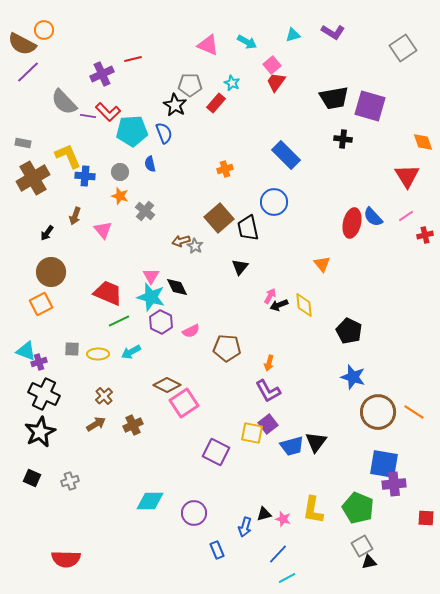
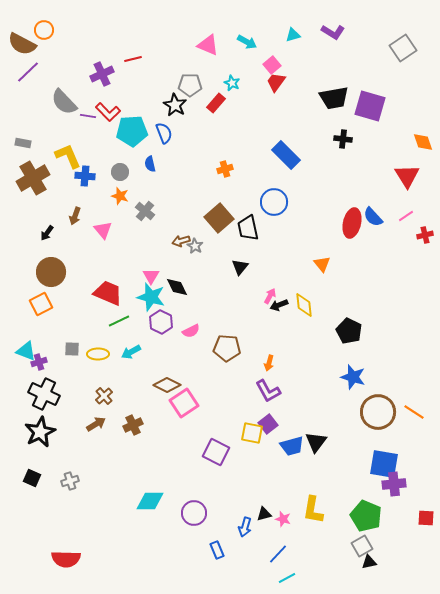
green pentagon at (358, 508): moved 8 px right, 8 px down
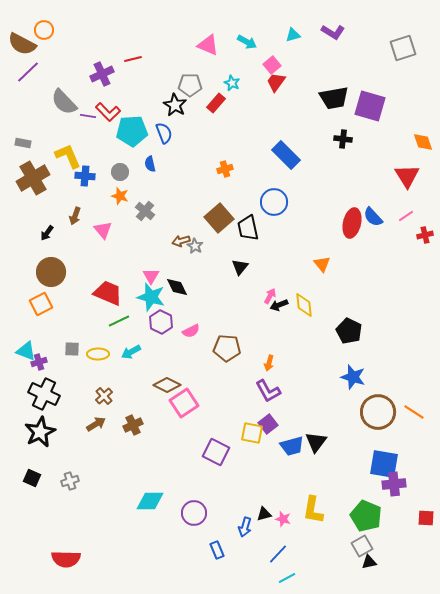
gray square at (403, 48): rotated 16 degrees clockwise
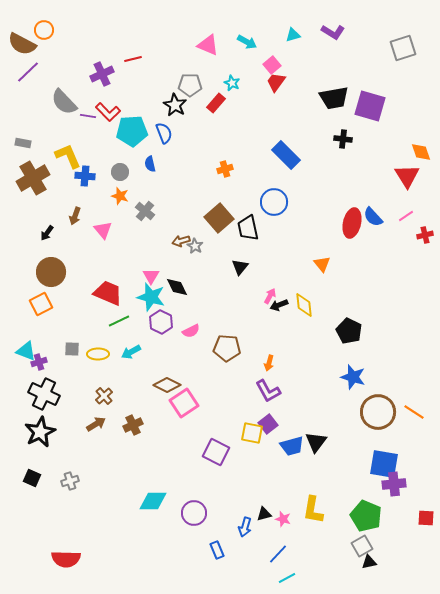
orange diamond at (423, 142): moved 2 px left, 10 px down
cyan diamond at (150, 501): moved 3 px right
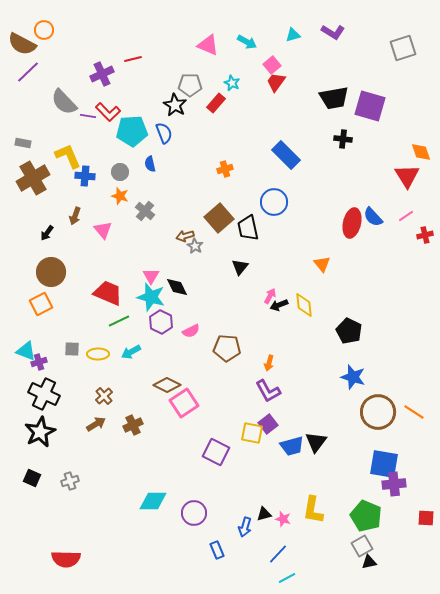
brown arrow at (181, 241): moved 4 px right, 5 px up
